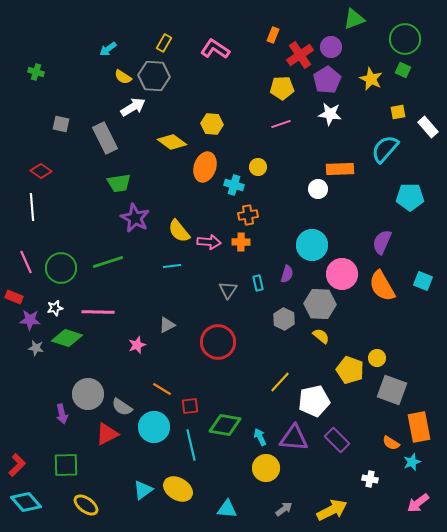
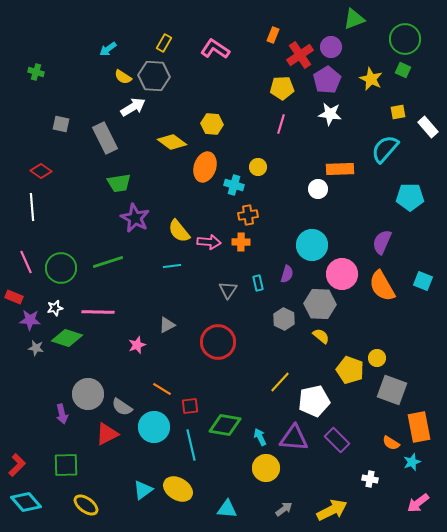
pink line at (281, 124): rotated 54 degrees counterclockwise
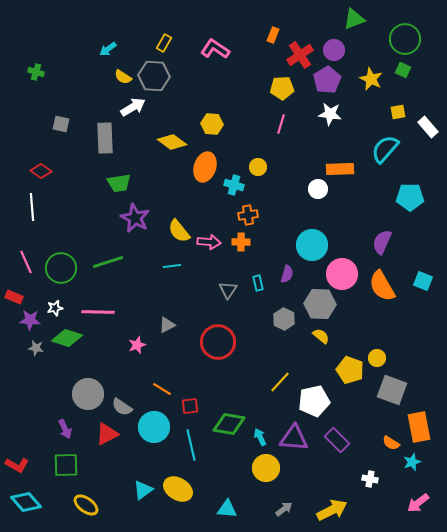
purple circle at (331, 47): moved 3 px right, 3 px down
gray rectangle at (105, 138): rotated 24 degrees clockwise
purple arrow at (62, 414): moved 3 px right, 15 px down; rotated 12 degrees counterclockwise
green diamond at (225, 425): moved 4 px right, 1 px up
red L-shape at (17, 465): rotated 75 degrees clockwise
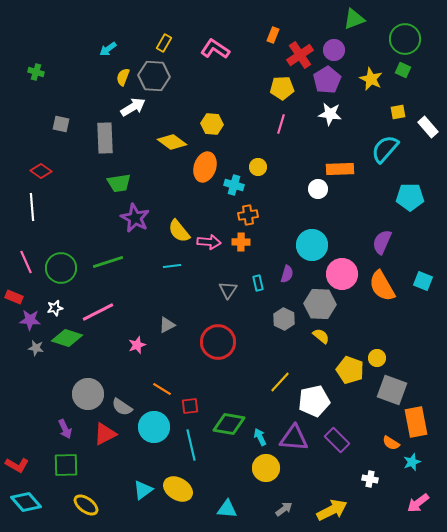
yellow semicircle at (123, 77): rotated 78 degrees clockwise
pink line at (98, 312): rotated 28 degrees counterclockwise
orange rectangle at (419, 427): moved 3 px left, 5 px up
red triangle at (107, 434): moved 2 px left
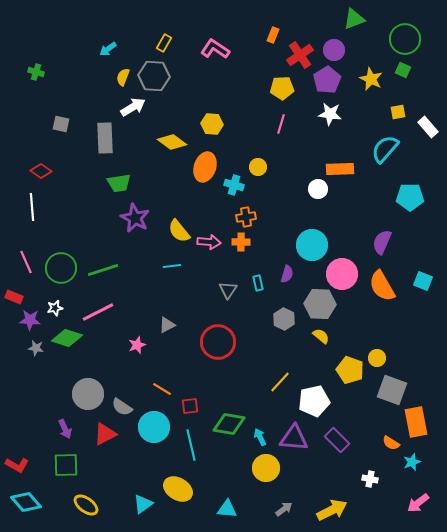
orange cross at (248, 215): moved 2 px left, 2 px down
green line at (108, 262): moved 5 px left, 8 px down
cyan triangle at (143, 490): moved 14 px down
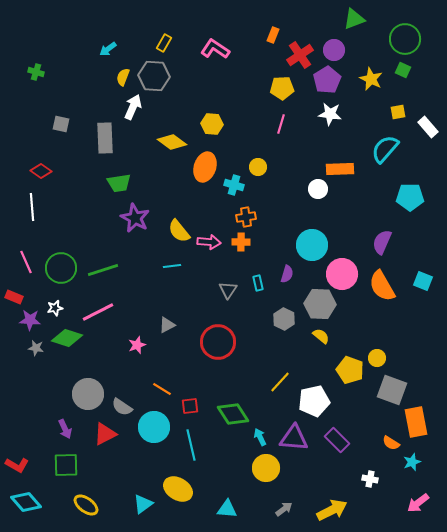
white arrow at (133, 107): rotated 35 degrees counterclockwise
green diamond at (229, 424): moved 4 px right, 10 px up; rotated 48 degrees clockwise
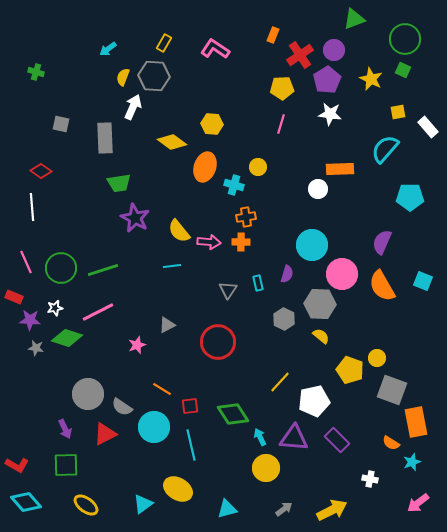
cyan triangle at (227, 509): rotated 20 degrees counterclockwise
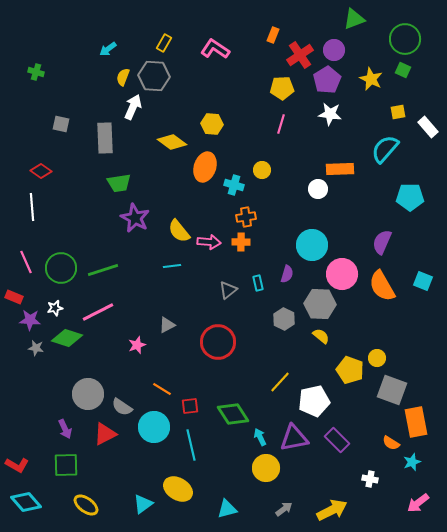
yellow circle at (258, 167): moved 4 px right, 3 px down
gray triangle at (228, 290): rotated 18 degrees clockwise
purple triangle at (294, 438): rotated 16 degrees counterclockwise
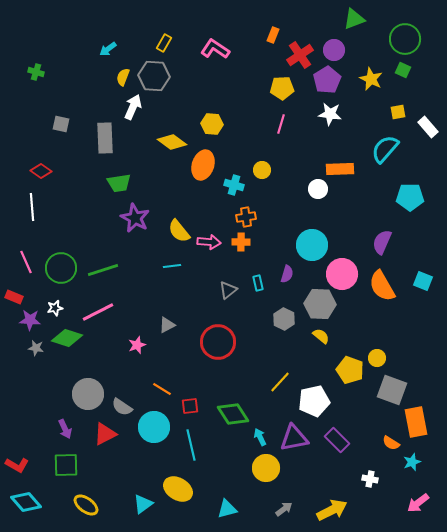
orange ellipse at (205, 167): moved 2 px left, 2 px up
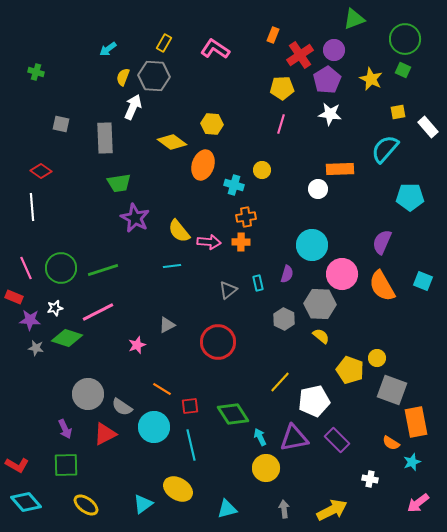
pink line at (26, 262): moved 6 px down
gray arrow at (284, 509): rotated 60 degrees counterclockwise
